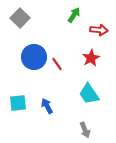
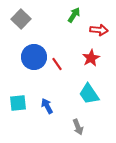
gray square: moved 1 px right, 1 px down
gray arrow: moved 7 px left, 3 px up
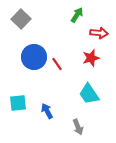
green arrow: moved 3 px right
red arrow: moved 3 px down
red star: rotated 12 degrees clockwise
blue arrow: moved 5 px down
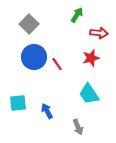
gray square: moved 8 px right, 5 px down
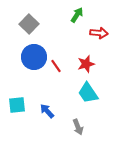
red star: moved 5 px left, 6 px down
red line: moved 1 px left, 2 px down
cyan trapezoid: moved 1 px left, 1 px up
cyan square: moved 1 px left, 2 px down
blue arrow: rotated 14 degrees counterclockwise
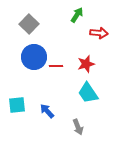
red line: rotated 56 degrees counterclockwise
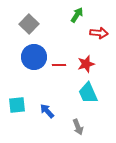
red line: moved 3 px right, 1 px up
cyan trapezoid: rotated 10 degrees clockwise
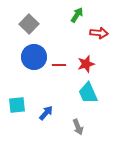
blue arrow: moved 1 px left, 2 px down; rotated 84 degrees clockwise
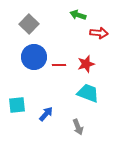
green arrow: moved 1 px right; rotated 105 degrees counterclockwise
cyan trapezoid: rotated 135 degrees clockwise
blue arrow: moved 1 px down
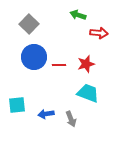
blue arrow: rotated 140 degrees counterclockwise
gray arrow: moved 7 px left, 8 px up
